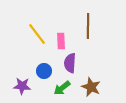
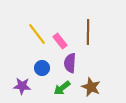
brown line: moved 6 px down
pink rectangle: moved 1 px left; rotated 35 degrees counterclockwise
blue circle: moved 2 px left, 3 px up
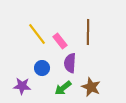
green arrow: moved 1 px right
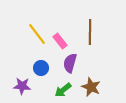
brown line: moved 2 px right
purple semicircle: rotated 12 degrees clockwise
blue circle: moved 1 px left
green arrow: moved 2 px down
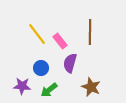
green arrow: moved 14 px left
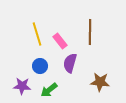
yellow line: rotated 20 degrees clockwise
blue circle: moved 1 px left, 2 px up
brown star: moved 9 px right, 5 px up; rotated 18 degrees counterclockwise
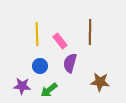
yellow line: rotated 15 degrees clockwise
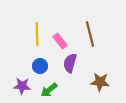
brown line: moved 2 px down; rotated 15 degrees counterclockwise
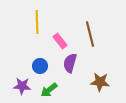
yellow line: moved 12 px up
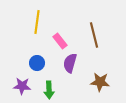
yellow line: rotated 10 degrees clockwise
brown line: moved 4 px right, 1 px down
blue circle: moved 3 px left, 3 px up
green arrow: rotated 54 degrees counterclockwise
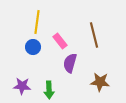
blue circle: moved 4 px left, 16 px up
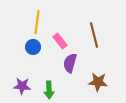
brown star: moved 2 px left
